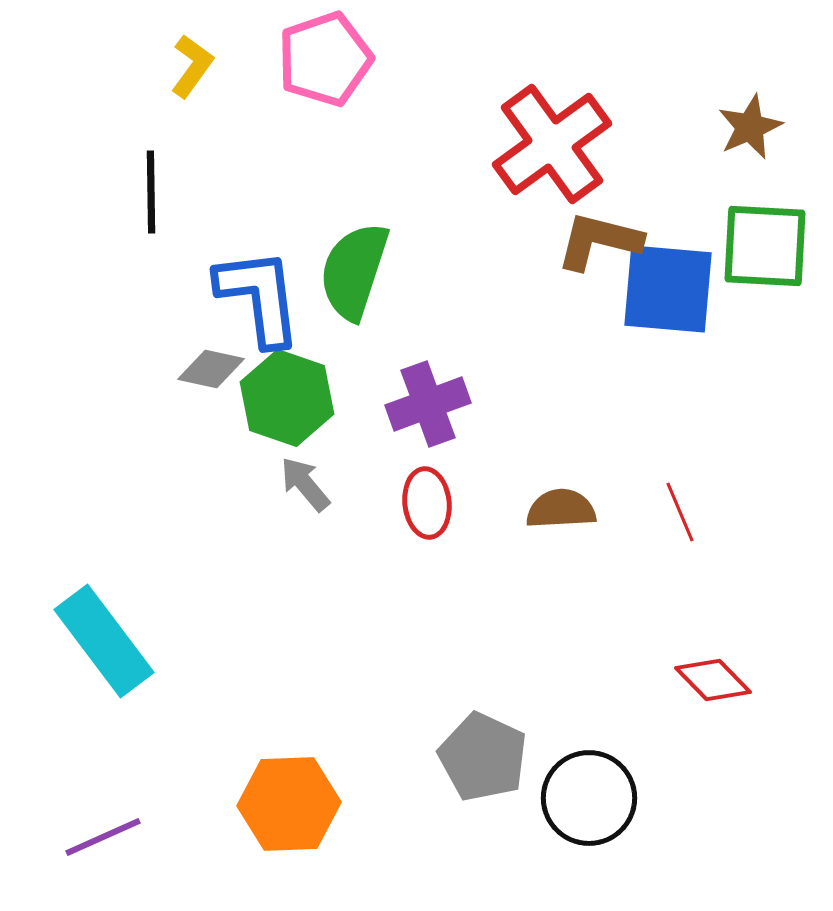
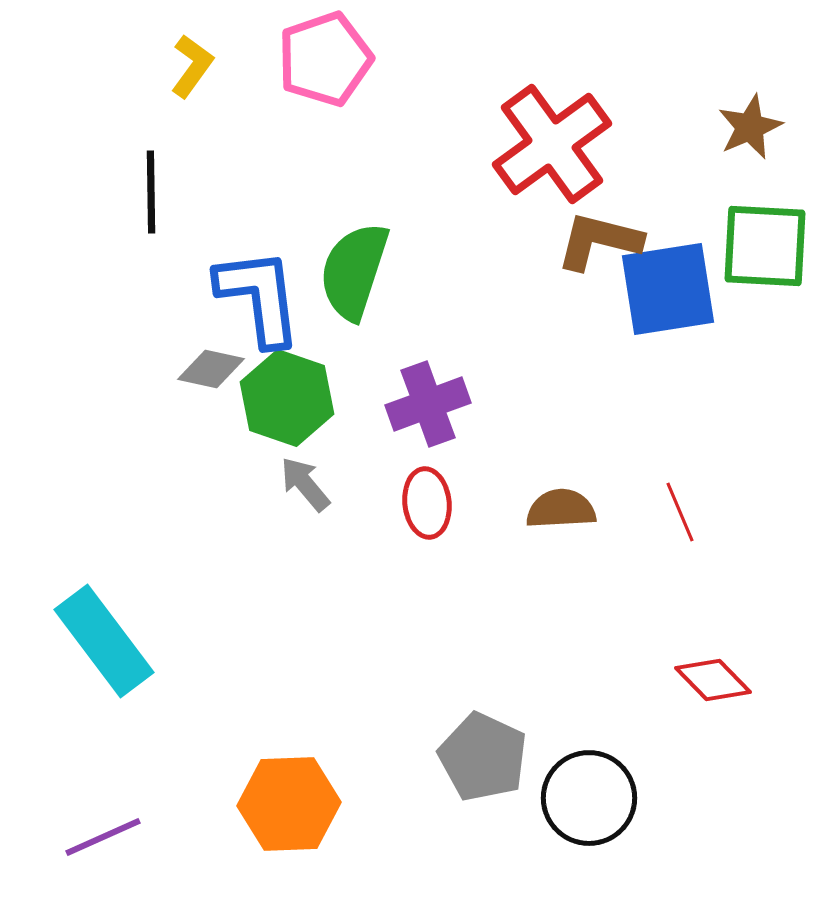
blue square: rotated 14 degrees counterclockwise
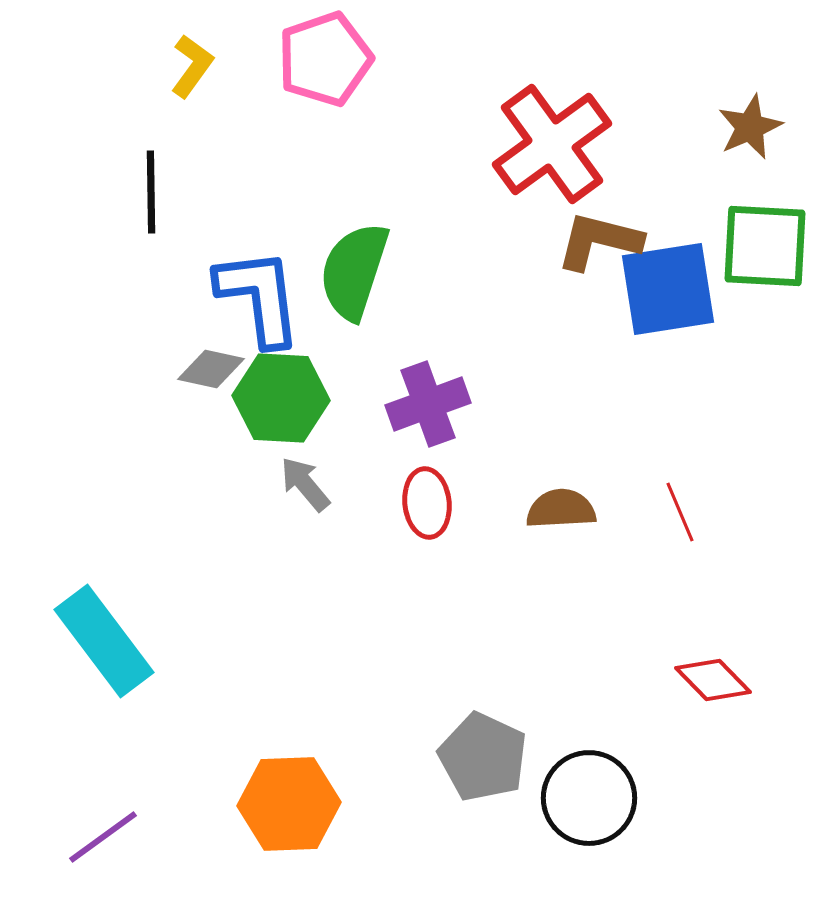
green hexagon: moved 6 px left; rotated 16 degrees counterclockwise
purple line: rotated 12 degrees counterclockwise
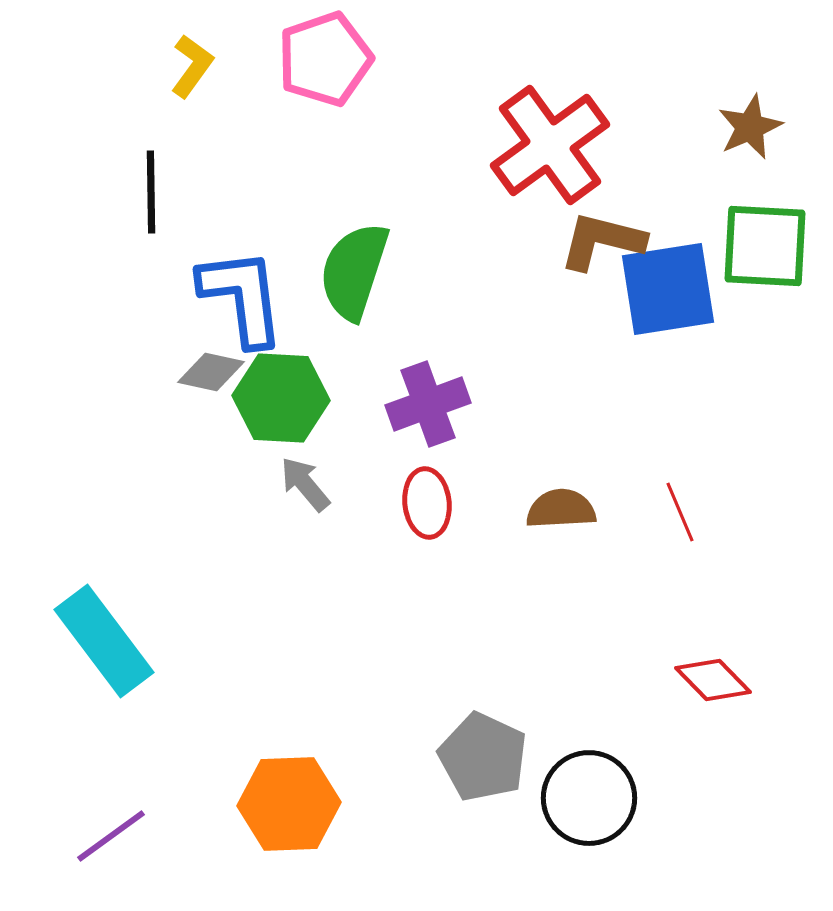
red cross: moved 2 px left, 1 px down
brown L-shape: moved 3 px right
blue L-shape: moved 17 px left
gray diamond: moved 3 px down
purple line: moved 8 px right, 1 px up
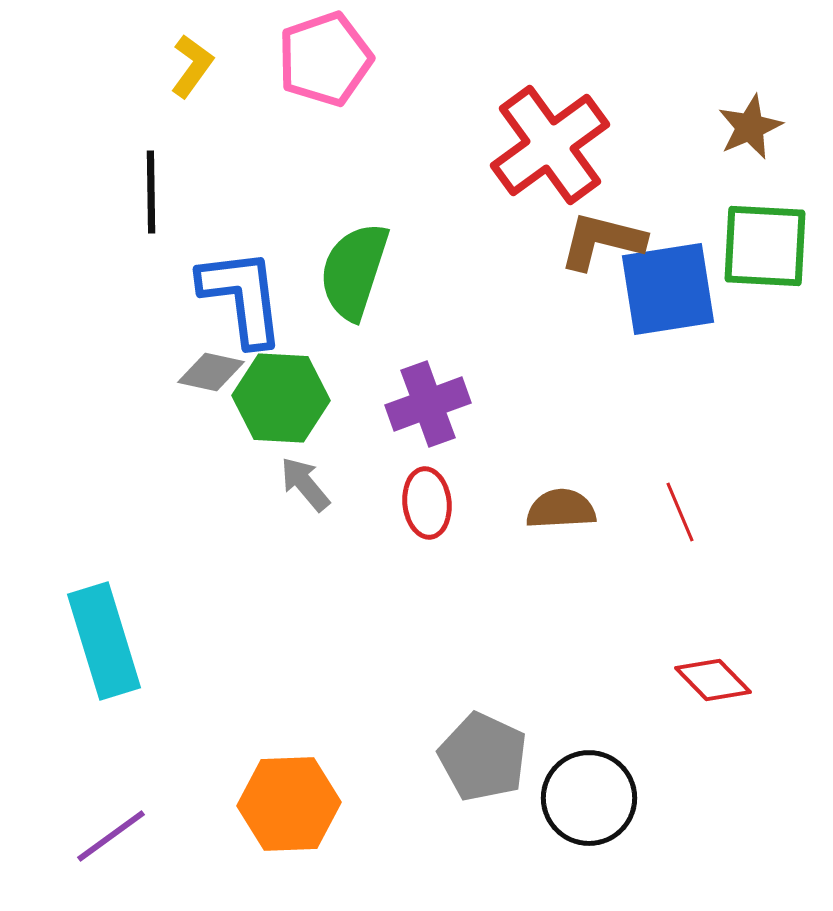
cyan rectangle: rotated 20 degrees clockwise
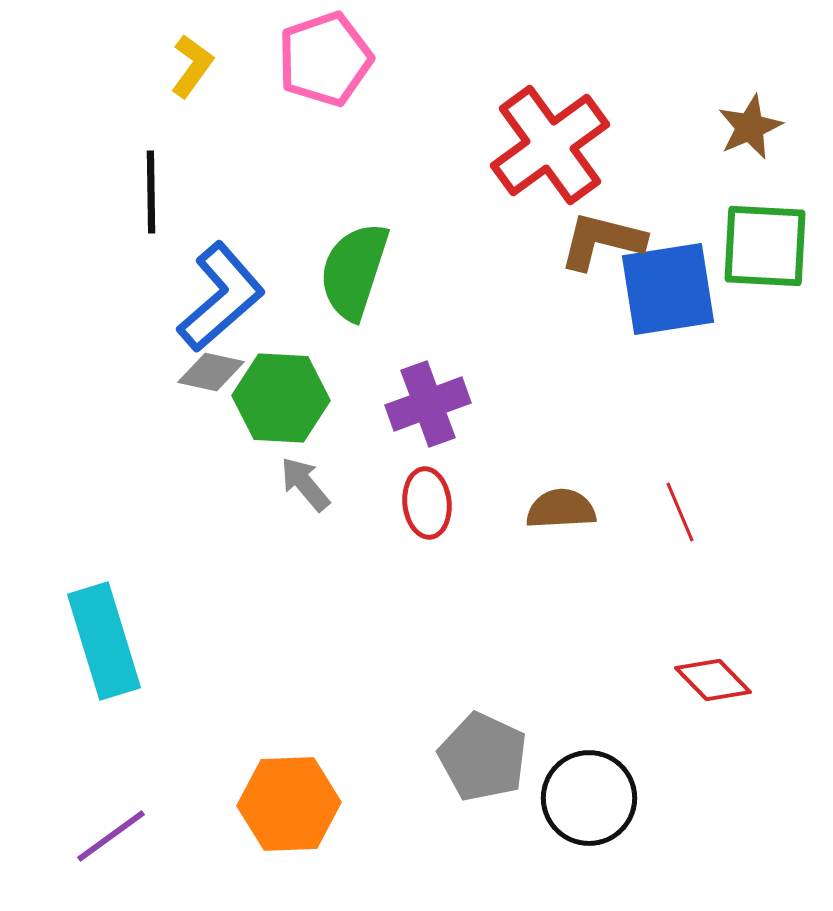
blue L-shape: moved 21 px left; rotated 56 degrees clockwise
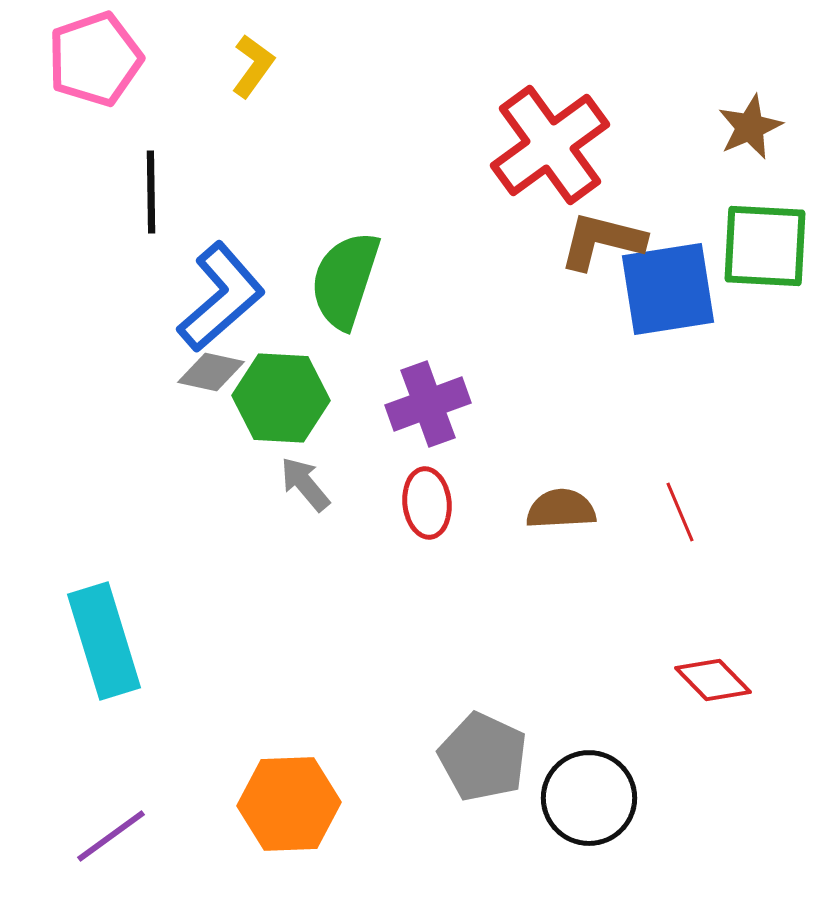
pink pentagon: moved 230 px left
yellow L-shape: moved 61 px right
green semicircle: moved 9 px left, 9 px down
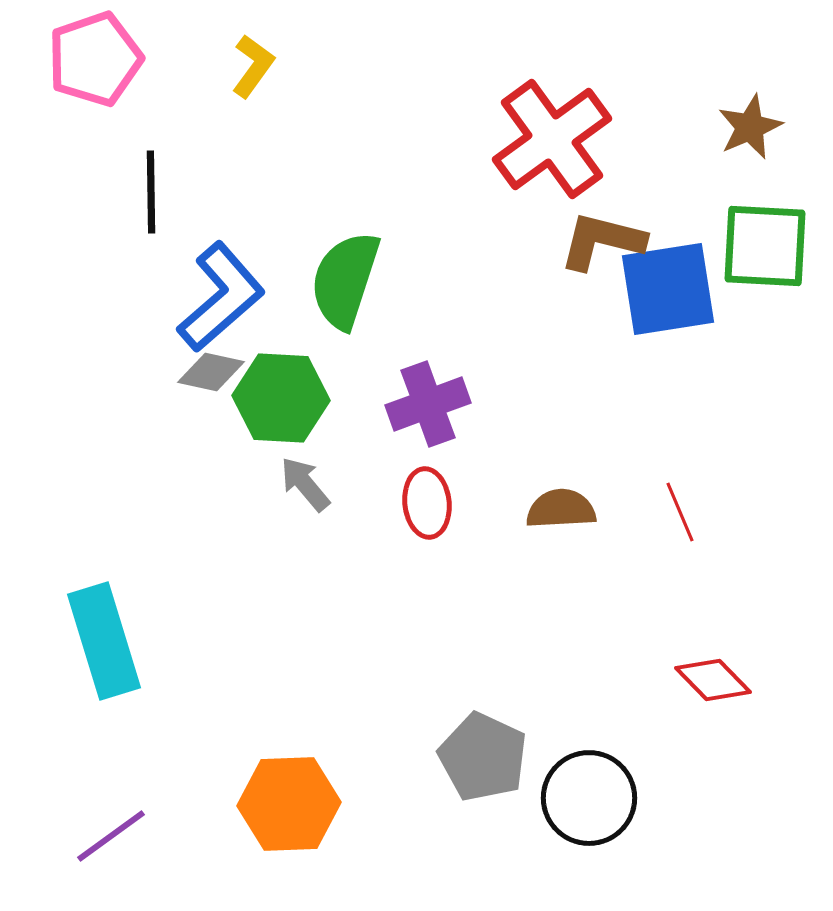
red cross: moved 2 px right, 6 px up
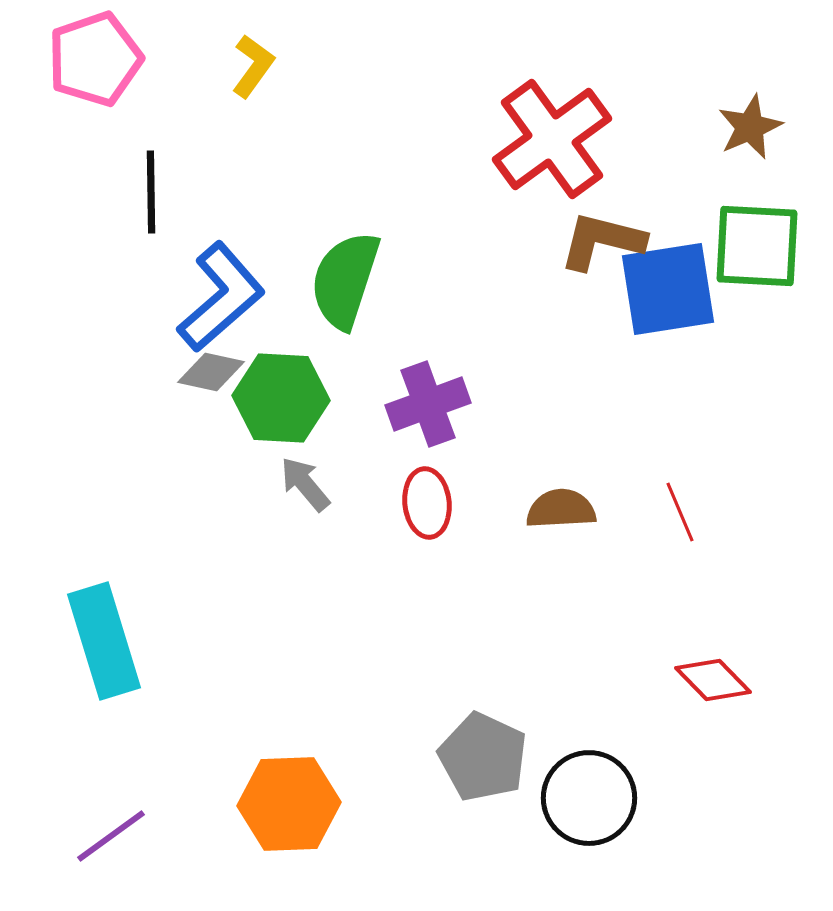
green square: moved 8 px left
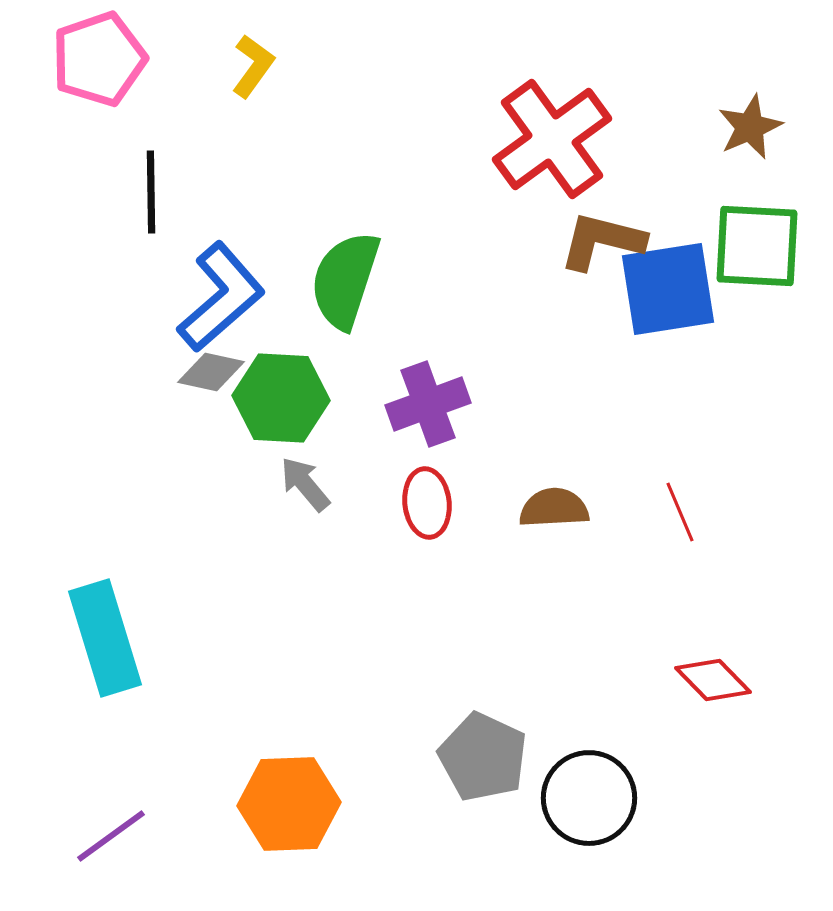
pink pentagon: moved 4 px right
brown semicircle: moved 7 px left, 1 px up
cyan rectangle: moved 1 px right, 3 px up
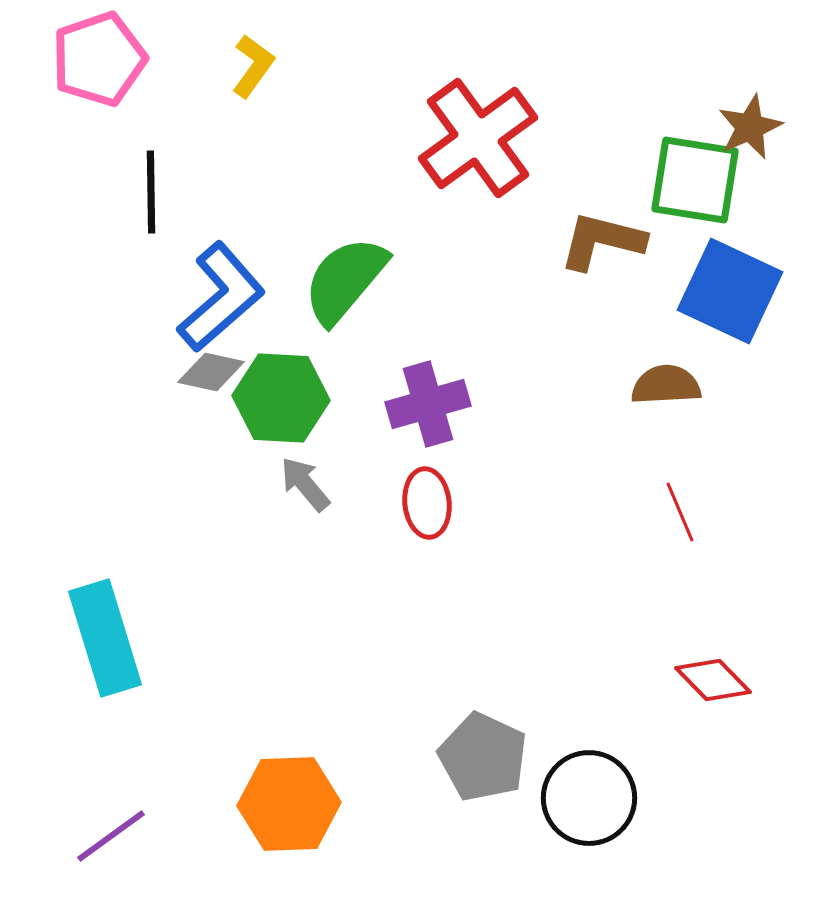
red cross: moved 74 px left, 1 px up
green square: moved 62 px left, 66 px up; rotated 6 degrees clockwise
green semicircle: rotated 22 degrees clockwise
blue square: moved 62 px right, 2 px down; rotated 34 degrees clockwise
purple cross: rotated 4 degrees clockwise
brown semicircle: moved 112 px right, 123 px up
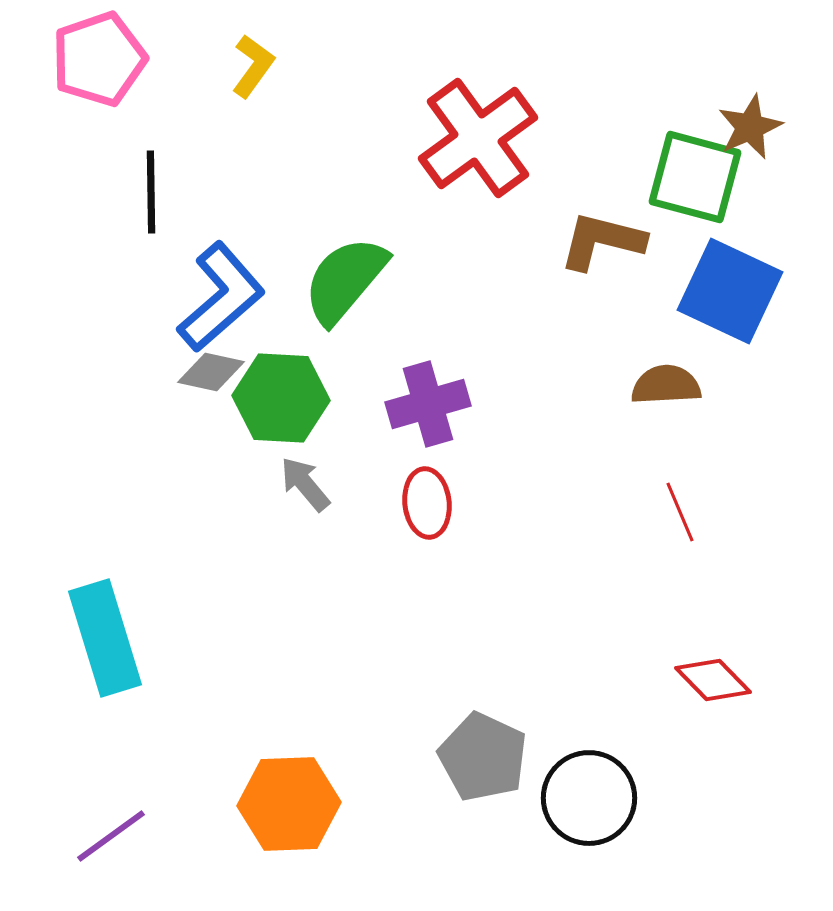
green square: moved 3 px up; rotated 6 degrees clockwise
